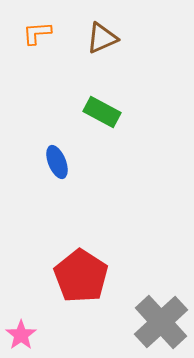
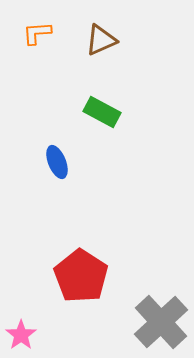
brown triangle: moved 1 px left, 2 px down
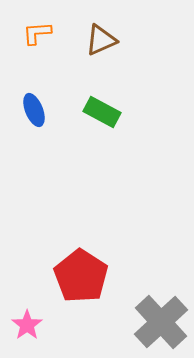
blue ellipse: moved 23 px left, 52 px up
pink star: moved 6 px right, 10 px up
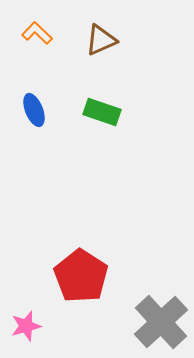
orange L-shape: rotated 48 degrees clockwise
green rectangle: rotated 9 degrees counterclockwise
pink star: moved 1 px left, 1 px down; rotated 20 degrees clockwise
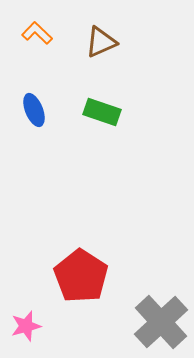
brown triangle: moved 2 px down
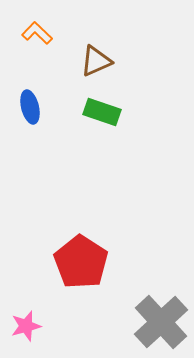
brown triangle: moved 5 px left, 19 px down
blue ellipse: moved 4 px left, 3 px up; rotated 8 degrees clockwise
red pentagon: moved 14 px up
